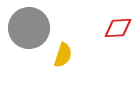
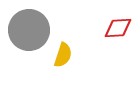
gray circle: moved 2 px down
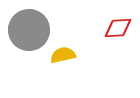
yellow semicircle: rotated 120 degrees counterclockwise
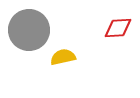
yellow semicircle: moved 2 px down
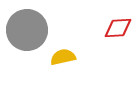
gray circle: moved 2 px left
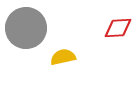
gray circle: moved 1 px left, 2 px up
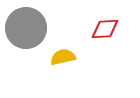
red diamond: moved 13 px left, 1 px down
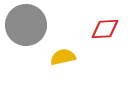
gray circle: moved 3 px up
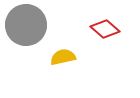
red diamond: rotated 44 degrees clockwise
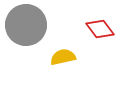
red diamond: moved 5 px left; rotated 12 degrees clockwise
